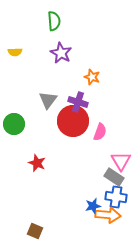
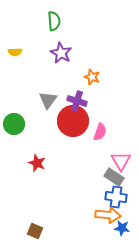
purple cross: moved 1 px left, 1 px up
blue star: moved 29 px right, 22 px down; rotated 21 degrees clockwise
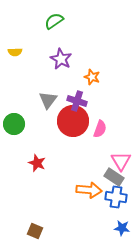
green semicircle: rotated 120 degrees counterclockwise
purple star: moved 6 px down
pink semicircle: moved 3 px up
orange arrow: moved 19 px left, 25 px up
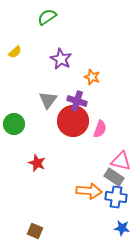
green semicircle: moved 7 px left, 4 px up
yellow semicircle: rotated 40 degrees counterclockwise
pink triangle: rotated 45 degrees counterclockwise
orange arrow: moved 1 px down
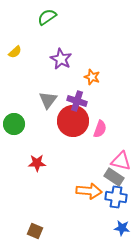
red star: rotated 24 degrees counterclockwise
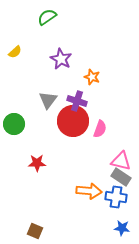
gray rectangle: moved 7 px right
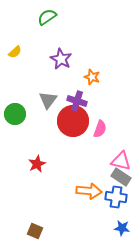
green circle: moved 1 px right, 10 px up
red star: moved 1 px down; rotated 24 degrees counterclockwise
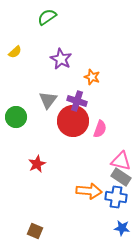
green circle: moved 1 px right, 3 px down
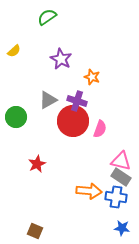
yellow semicircle: moved 1 px left, 1 px up
gray triangle: rotated 24 degrees clockwise
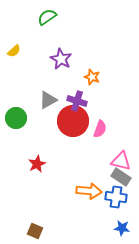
green circle: moved 1 px down
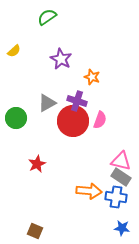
gray triangle: moved 1 px left, 3 px down
pink semicircle: moved 9 px up
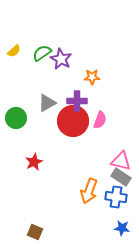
green semicircle: moved 5 px left, 36 px down
orange star: rotated 21 degrees counterclockwise
purple cross: rotated 18 degrees counterclockwise
red star: moved 3 px left, 2 px up
orange arrow: rotated 105 degrees clockwise
brown square: moved 1 px down
